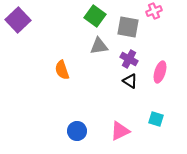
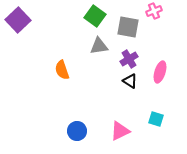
purple cross: rotated 30 degrees clockwise
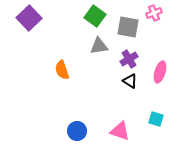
pink cross: moved 2 px down
purple square: moved 11 px right, 2 px up
pink triangle: rotated 45 degrees clockwise
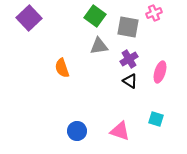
orange semicircle: moved 2 px up
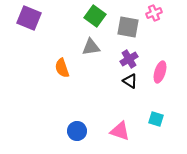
purple square: rotated 25 degrees counterclockwise
gray triangle: moved 8 px left, 1 px down
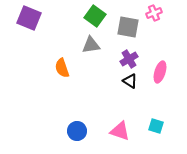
gray triangle: moved 2 px up
cyan square: moved 7 px down
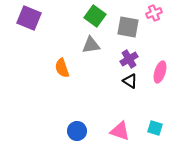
cyan square: moved 1 px left, 2 px down
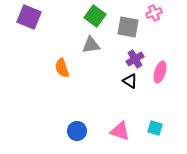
purple square: moved 1 px up
purple cross: moved 6 px right
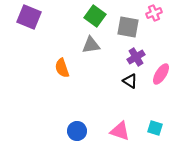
purple cross: moved 1 px right, 2 px up
pink ellipse: moved 1 px right, 2 px down; rotated 15 degrees clockwise
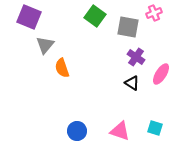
gray triangle: moved 46 px left; rotated 42 degrees counterclockwise
purple cross: rotated 24 degrees counterclockwise
black triangle: moved 2 px right, 2 px down
